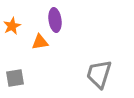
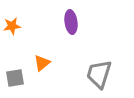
purple ellipse: moved 16 px right, 2 px down
orange star: rotated 18 degrees clockwise
orange triangle: moved 2 px right, 21 px down; rotated 30 degrees counterclockwise
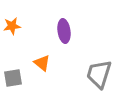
purple ellipse: moved 7 px left, 9 px down
orange triangle: rotated 42 degrees counterclockwise
gray square: moved 2 px left
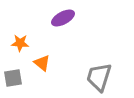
orange star: moved 8 px right, 17 px down; rotated 12 degrees clockwise
purple ellipse: moved 1 px left, 13 px up; rotated 70 degrees clockwise
gray trapezoid: moved 3 px down
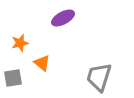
orange star: rotated 18 degrees counterclockwise
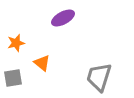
orange star: moved 4 px left
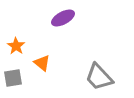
orange star: moved 3 px down; rotated 24 degrees counterclockwise
gray trapezoid: rotated 60 degrees counterclockwise
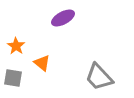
gray square: rotated 18 degrees clockwise
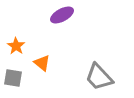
purple ellipse: moved 1 px left, 3 px up
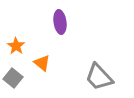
purple ellipse: moved 2 px left, 7 px down; rotated 70 degrees counterclockwise
gray square: rotated 30 degrees clockwise
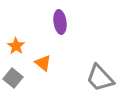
orange triangle: moved 1 px right
gray trapezoid: moved 1 px right, 1 px down
